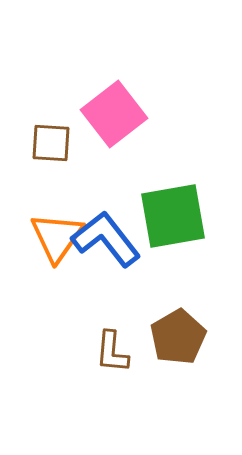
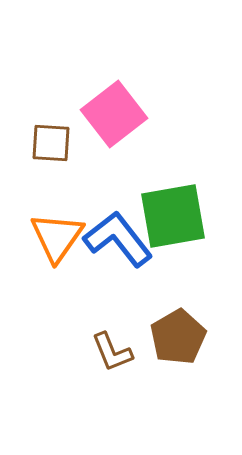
blue L-shape: moved 12 px right
brown L-shape: rotated 27 degrees counterclockwise
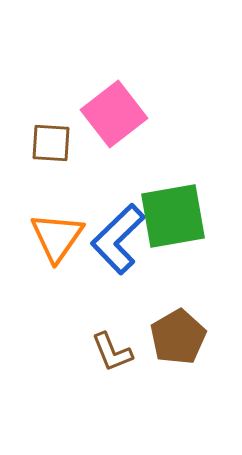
blue L-shape: rotated 96 degrees counterclockwise
